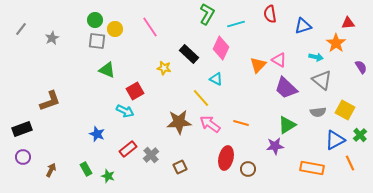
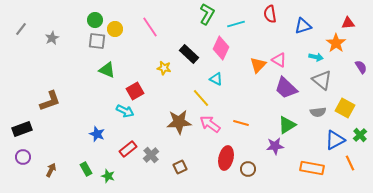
yellow square at (345, 110): moved 2 px up
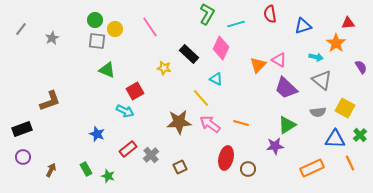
blue triangle at (335, 140): moved 1 px up; rotated 30 degrees clockwise
orange rectangle at (312, 168): rotated 35 degrees counterclockwise
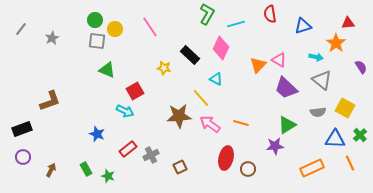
black rectangle at (189, 54): moved 1 px right, 1 px down
brown star at (179, 122): moved 6 px up
gray cross at (151, 155): rotated 14 degrees clockwise
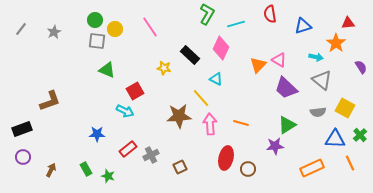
gray star at (52, 38): moved 2 px right, 6 px up
pink arrow at (210, 124): rotated 50 degrees clockwise
blue star at (97, 134): rotated 21 degrees counterclockwise
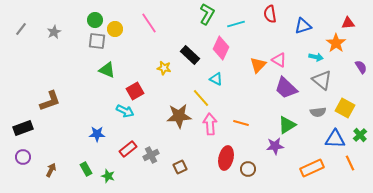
pink line at (150, 27): moved 1 px left, 4 px up
black rectangle at (22, 129): moved 1 px right, 1 px up
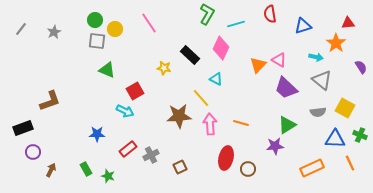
green cross at (360, 135): rotated 24 degrees counterclockwise
purple circle at (23, 157): moved 10 px right, 5 px up
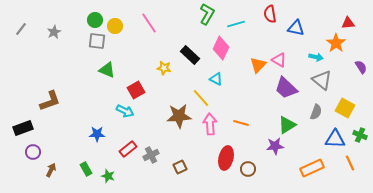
blue triangle at (303, 26): moved 7 px left, 2 px down; rotated 30 degrees clockwise
yellow circle at (115, 29): moved 3 px up
red square at (135, 91): moved 1 px right, 1 px up
gray semicircle at (318, 112): moved 2 px left; rotated 63 degrees counterclockwise
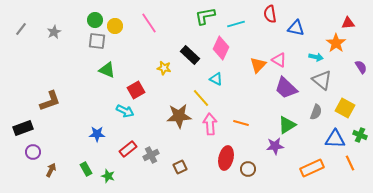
green L-shape at (207, 14): moved 2 px left, 2 px down; rotated 130 degrees counterclockwise
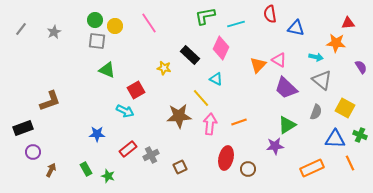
orange star at (336, 43): rotated 30 degrees counterclockwise
orange line at (241, 123): moved 2 px left, 1 px up; rotated 35 degrees counterclockwise
pink arrow at (210, 124): rotated 10 degrees clockwise
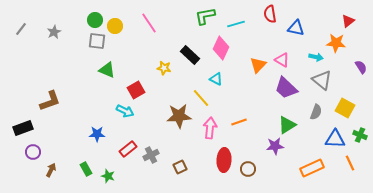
red triangle at (348, 23): moved 2 px up; rotated 32 degrees counterclockwise
pink triangle at (279, 60): moved 3 px right
pink arrow at (210, 124): moved 4 px down
red ellipse at (226, 158): moved 2 px left, 2 px down; rotated 10 degrees counterclockwise
